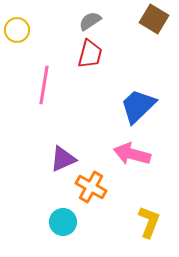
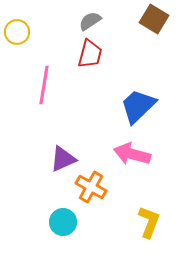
yellow circle: moved 2 px down
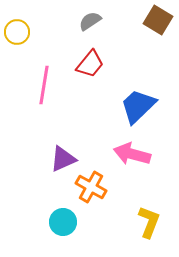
brown square: moved 4 px right, 1 px down
red trapezoid: moved 10 px down; rotated 24 degrees clockwise
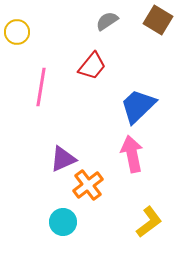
gray semicircle: moved 17 px right
red trapezoid: moved 2 px right, 2 px down
pink line: moved 3 px left, 2 px down
pink arrow: rotated 63 degrees clockwise
orange cross: moved 3 px left, 2 px up; rotated 24 degrees clockwise
yellow L-shape: rotated 32 degrees clockwise
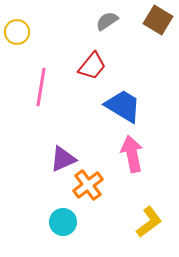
blue trapezoid: moved 15 px left; rotated 75 degrees clockwise
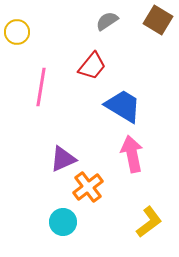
orange cross: moved 2 px down
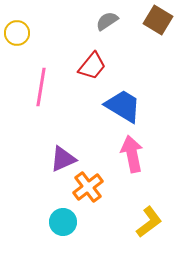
yellow circle: moved 1 px down
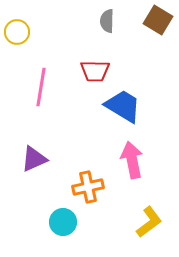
gray semicircle: rotated 55 degrees counterclockwise
yellow circle: moved 1 px up
red trapezoid: moved 3 px right, 5 px down; rotated 52 degrees clockwise
pink arrow: moved 6 px down
purple triangle: moved 29 px left
orange cross: rotated 24 degrees clockwise
